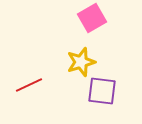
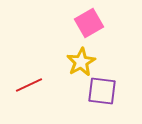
pink square: moved 3 px left, 5 px down
yellow star: rotated 12 degrees counterclockwise
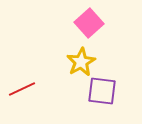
pink square: rotated 12 degrees counterclockwise
red line: moved 7 px left, 4 px down
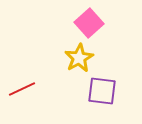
yellow star: moved 2 px left, 4 px up
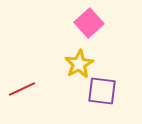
yellow star: moved 6 px down
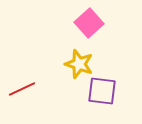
yellow star: rotated 24 degrees counterclockwise
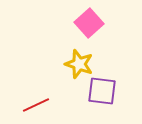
red line: moved 14 px right, 16 px down
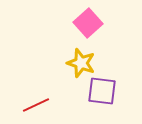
pink square: moved 1 px left
yellow star: moved 2 px right, 1 px up
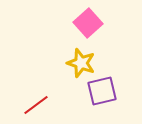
purple square: rotated 20 degrees counterclockwise
red line: rotated 12 degrees counterclockwise
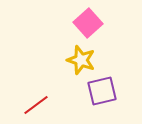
yellow star: moved 3 px up
